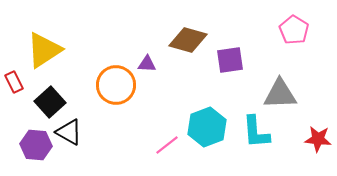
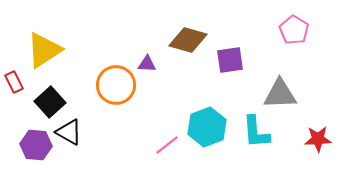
red star: rotated 8 degrees counterclockwise
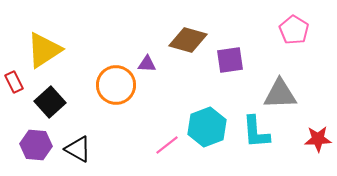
black triangle: moved 9 px right, 17 px down
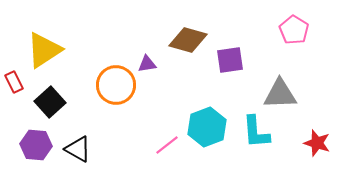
purple triangle: rotated 12 degrees counterclockwise
red star: moved 1 px left, 4 px down; rotated 20 degrees clockwise
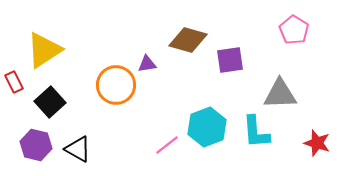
purple hexagon: rotated 8 degrees clockwise
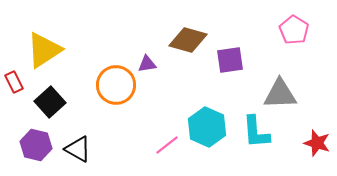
cyan hexagon: rotated 15 degrees counterclockwise
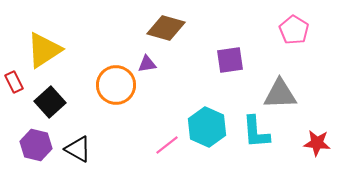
brown diamond: moved 22 px left, 12 px up
red star: rotated 12 degrees counterclockwise
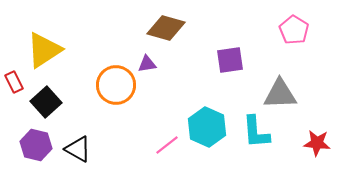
black square: moved 4 px left
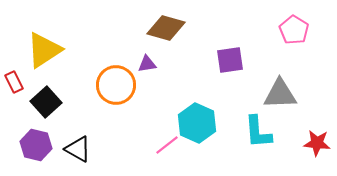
cyan hexagon: moved 10 px left, 4 px up
cyan L-shape: moved 2 px right
